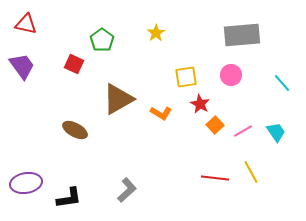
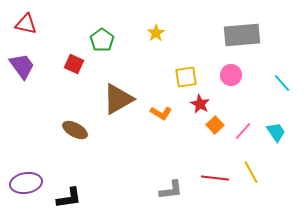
pink line: rotated 18 degrees counterclockwise
gray L-shape: moved 44 px right; rotated 35 degrees clockwise
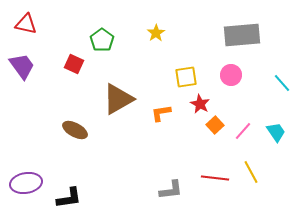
orange L-shape: rotated 140 degrees clockwise
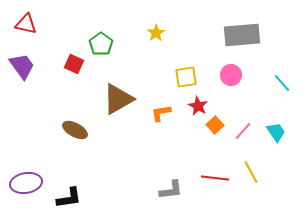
green pentagon: moved 1 px left, 4 px down
red star: moved 2 px left, 2 px down
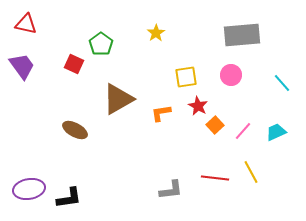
cyan trapezoid: rotated 80 degrees counterclockwise
purple ellipse: moved 3 px right, 6 px down
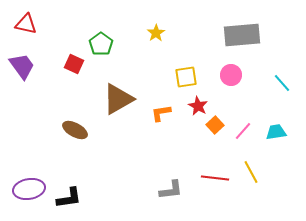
cyan trapezoid: rotated 15 degrees clockwise
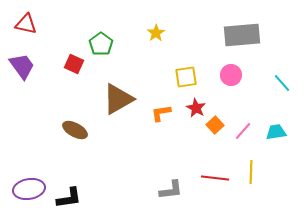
red star: moved 2 px left, 2 px down
yellow line: rotated 30 degrees clockwise
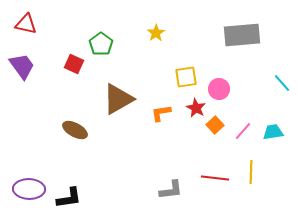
pink circle: moved 12 px left, 14 px down
cyan trapezoid: moved 3 px left
purple ellipse: rotated 12 degrees clockwise
